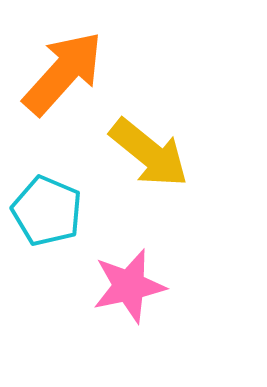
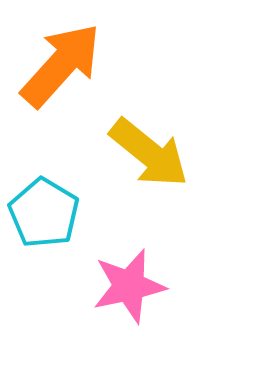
orange arrow: moved 2 px left, 8 px up
cyan pentagon: moved 3 px left, 2 px down; rotated 8 degrees clockwise
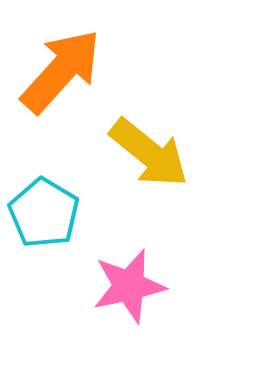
orange arrow: moved 6 px down
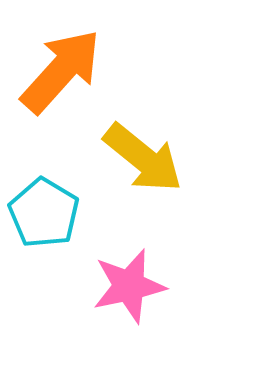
yellow arrow: moved 6 px left, 5 px down
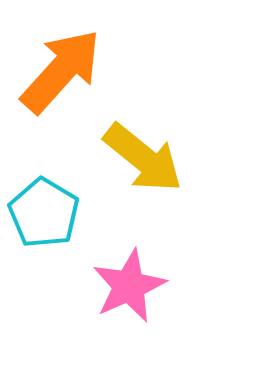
pink star: rotated 12 degrees counterclockwise
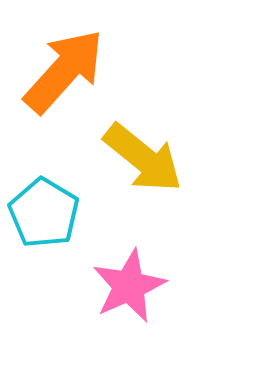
orange arrow: moved 3 px right
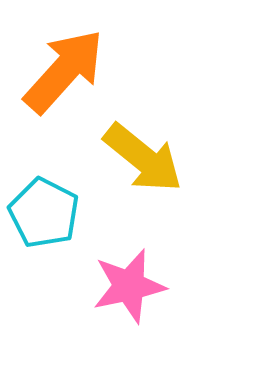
cyan pentagon: rotated 4 degrees counterclockwise
pink star: rotated 12 degrees clockwise
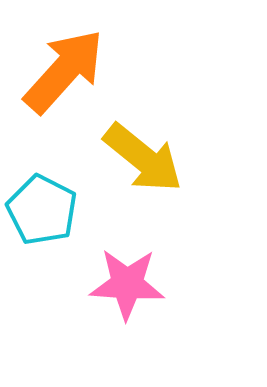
cyan pentagon: moved 2 px left, 3 px up
pink star: moved 2 px left, 2 px up; rotated 16 degrees clockwise
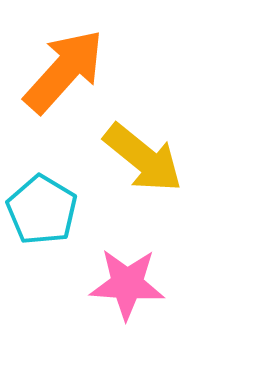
cyan pentagon: rotated 4 degrees clockwise
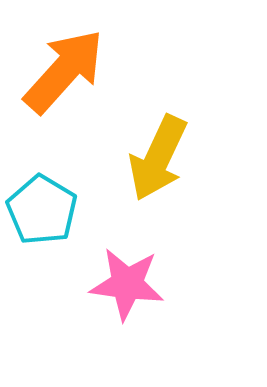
yellow arrow: moved 15 px right; rotated 76 degrees clockwise
pink star: rotated 4 degrees clockwise
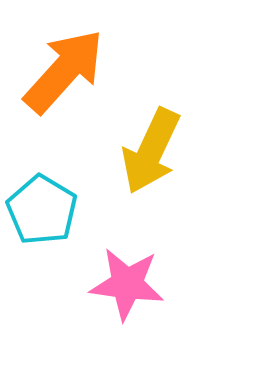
yellow arrow: moved 7 px left, 7 px up
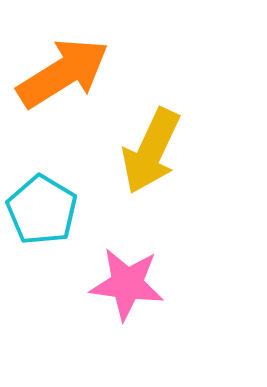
orange arrow: moved 1 px left, 2 px down; rotated 16 degrees clockwise
